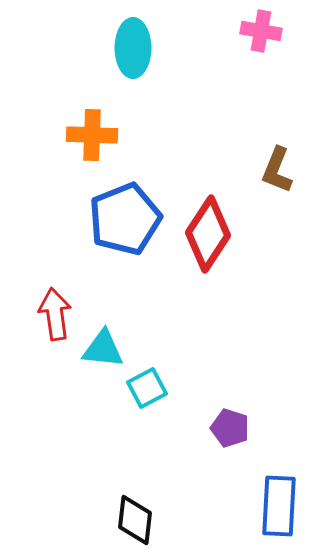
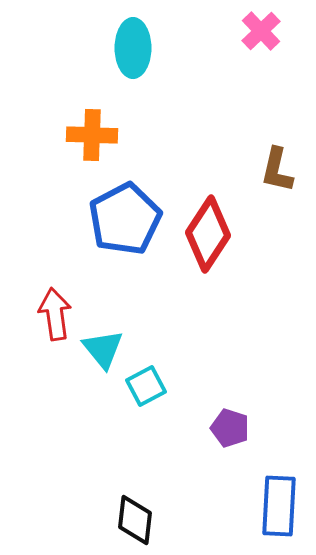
pink cross: rotated 36 degrees clockwise
brown L-shape: rotated 9 degrees counterclockwise
blue pentagon: rotated 6 degrees counterclockwise
cyan triangle: rotated 45 degrees clockwise
cyan square: moved 1 px left, 2 px up
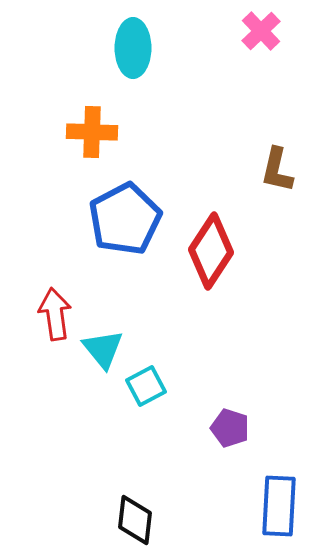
orange cross: moved 3 px up
red diamond: moved 3 px right, 17 px down
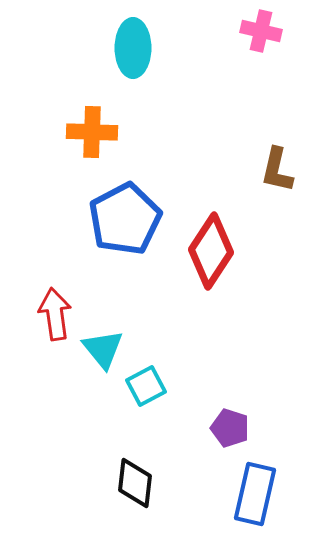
pink cross: rotated 33 degrees counterclockwise
blue rectangle: moved 24 px left, 12 px up; rotated 10 degrees clockwise
black diamond: moved 37 px up
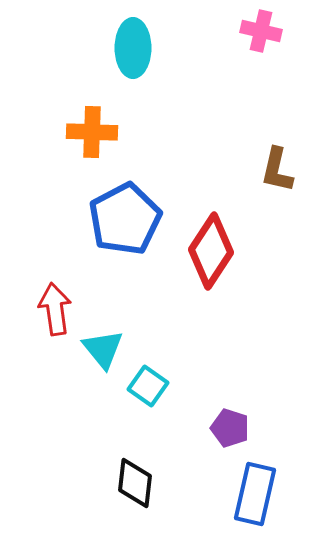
red arrow: moved 5 px up
cyan square: moved 2 px right; rotated 27 degrees counterclockwise
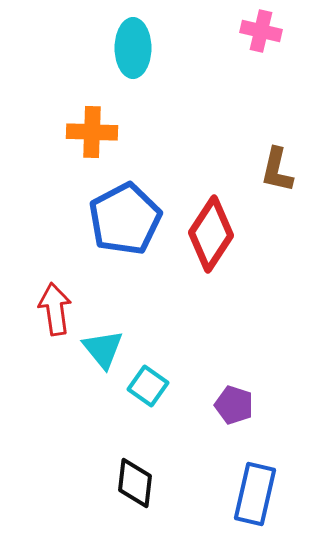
red diamond: moved 17 px up
purple pentagon: moved 4 px right, 23 px up
